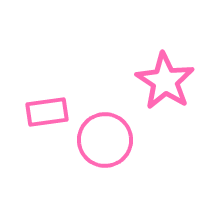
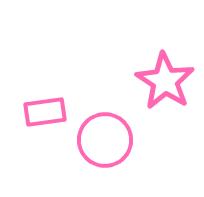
pink rectangle: moved 2 px left
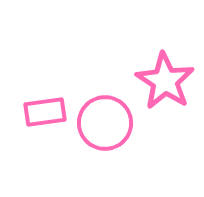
pink circle: moved 17 px up
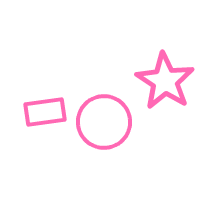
pink circle: moved 1 px left, 1 px up
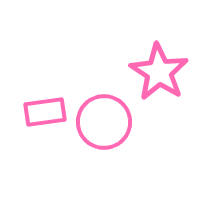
pink star: moved 6 px left, 9 px up
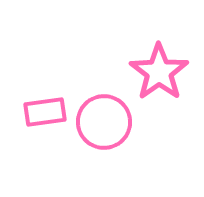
pink star: rotated 4 degrees clockwise
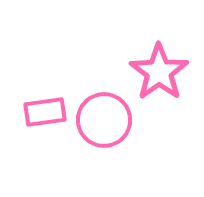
pink circle: moved 2 px up
